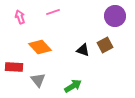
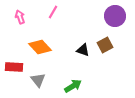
pink line: rotated 40 degrees counterclockwise
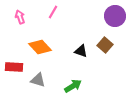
brown square: rotated 21 degrees counterclockwise
black triangle: moved 2 px left, 1 px down
gray triangle: rotated 35 degrees counterclockwise
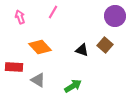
black triangle: moved 1 px right, 1 px up
gray triangle: rotated 14 degrees clockwise
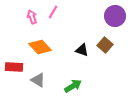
pink arrow: moved 12 px right
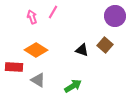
orange diamond: moved 4 px left, 3 px down; rotated 15 degrees counterclockwise
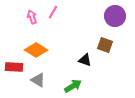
brown square: rotated 21 degrees counterclockwise
black triangle: moved 3 px right, 10 px down
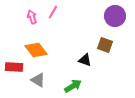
orange diamond: rotated 20 degrees clockwise
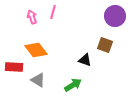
pink line: rotated 16 degrees counterclockwise
green arrow: moved 1 px up
